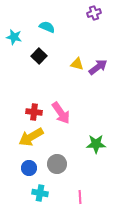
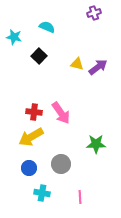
gray circle: moved 4 px right
cyan cross: moved 2 px right
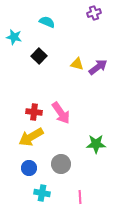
cyan semicircle: moved 5 px up
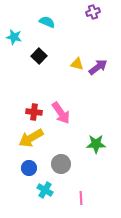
purple cross: moved 1 px left, 1 px up
yellow arrow: moved 1 px down
cyan cross: moved 3 px right, 3 px up; rotated 21 degrees clockwise
pink line: moved 1 px right, 1 px down
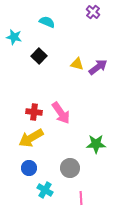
purple cross: rotated 32 degrees counterclockwise
gray circle: moved 9 px right, 4 px down
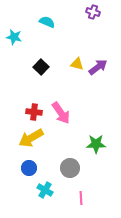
purple cross: rotated 24 degrees counterclockwise
black square: moved 2 px right, 11 px down
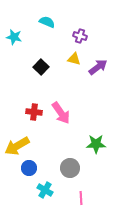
purple cross: moved 13 px left, 24 px down
yellow triangle: moved 3 px left, 5 px up
yellow arrow: moved 14 px left, 8 px down
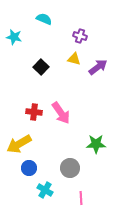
cyan semicircle: moved 3 px left, 3 px up
yellow arrow: moved 2 px right, 2 px up
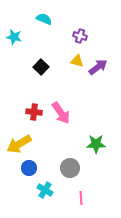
yellow triangle: moved 3 px right, 2 px down
